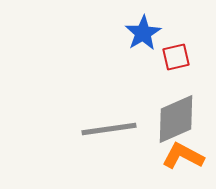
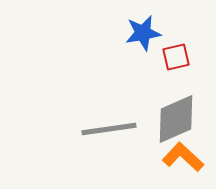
blue star: rotated 21 degrees clockwise
orange L-shape: moved 1 px down; rotated 15 degrees clockwise
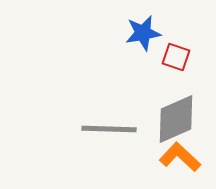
red square: rotated 32 degrees clockwise
gray line: rotated 10 degrees clockwise
orange L-shape: moved 3 px left
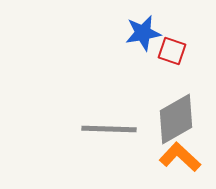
red square: moved 4 px left, 6 px up
gray diamond: rotated 6 degrees counterclockwise
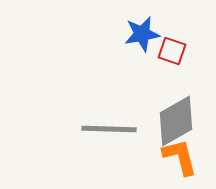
blue star: moved 1 px left, 1 px down
gray diamond: moved 2 px down
orange L-shape: rotated 33 degrees clockwise
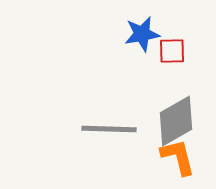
red square: rotated 20 degrees counterclockwise
orange L-shape: moved 2 px left
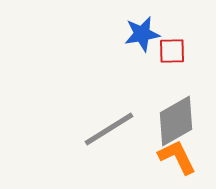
gray line: rotated 34 degrees counterclockwise
orange L-shape: moved 1 px left; rotated 12 degrees counterclockwise
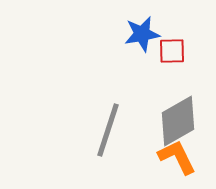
gray diamond: moved 2 px right
gray line: moved 1 px left, 1 px down; rotated 40 degrees counterclockwise
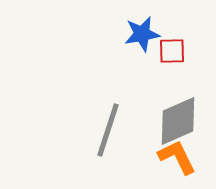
gray diamond: rotated 6 degrees clockwise
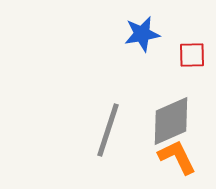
red square: moved 20 px right, 4 px down
gray diamond: moved 7 px left
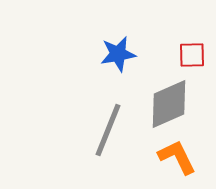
blue star: moved 24 px left, 20 px down
gray diamond: moved 2 px left, 17 px up
gray line: rotated 4 degrees clockwise
